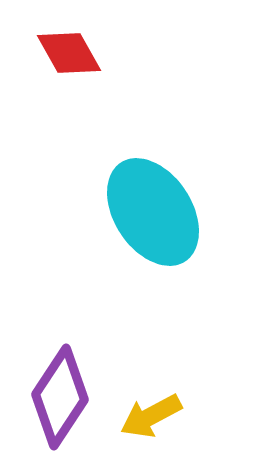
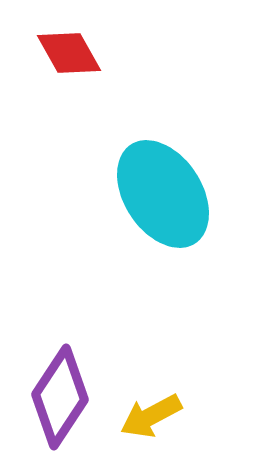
cyan ellipse: moved 10 px right, 18 px up
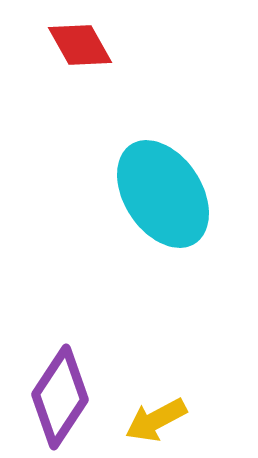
red diamond: moved 11 px right, 8 px up
yellow arrow: moved 5 px right, 4 px down
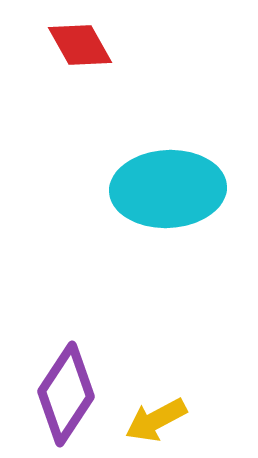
cyan ellipse: moved 5 px right, 5 px up; rotated 60 degrees counterclockwise
purple diamond: moved 6 px right, 3 px up
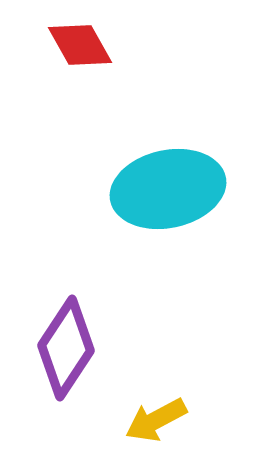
cyan ellipse: rotated 9 degrees counterclockwise
purple diamond: moved 46 px up
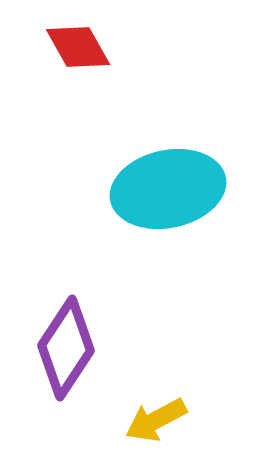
red diamond: moved 2 px left, 2 px down
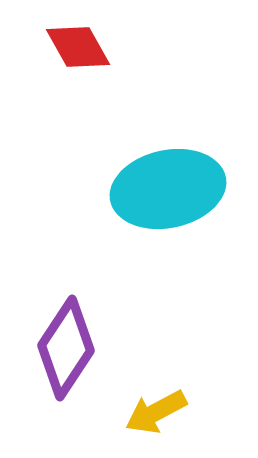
yellow arrow: moved 8 px up
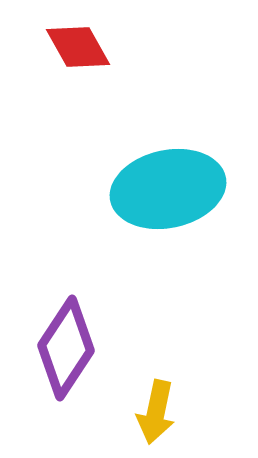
yellow arrow: rotated 50 degrees counterclockwise
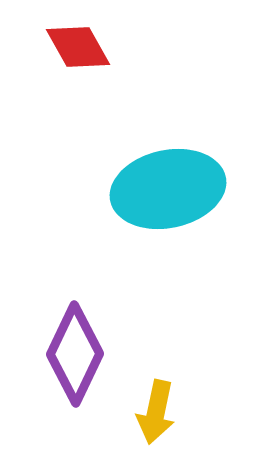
purple diamond: moved 9 px right, 6 px down; rotated 8 degrees counterclockwise
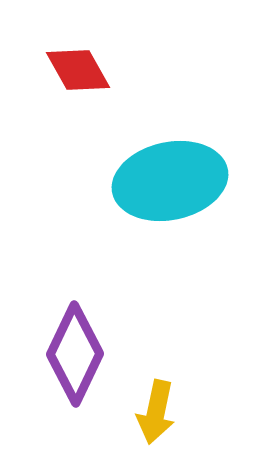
red diamond: moved 23 px down
cyan ellipse: moved 2 px right, 8 px up
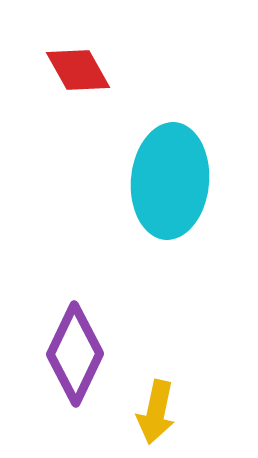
cyan ellipse: rotated 73 degrees counterclockwise
